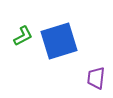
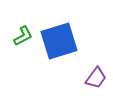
purple trapezoid: rotated 150 degrees counterclockwise
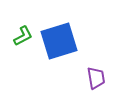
purple trapezoid: rotated 45 degrees counterclockwise
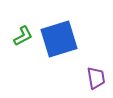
blue square: moved 2 px up
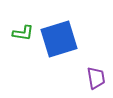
green L-shape: moved 3 px up; rotated 35 degrees clockwise
